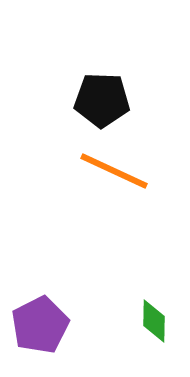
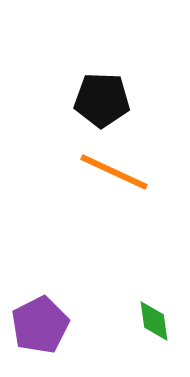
orange line: moved 1 px down
green diamond: rotated 9 degrees counterclockwise
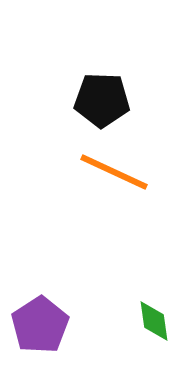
purple pentagon: rotated 6 degrees counterclockwise
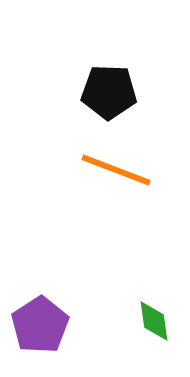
black pentagon: moved 7 px right, 8 px up
orange line: moved 2 px right, 2 px up; rotated 4 degrees counterclockwise
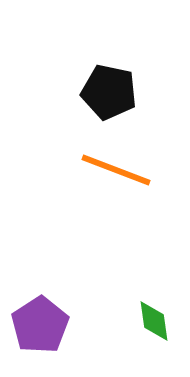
black pentagon: rotated 10 degrees clockwise
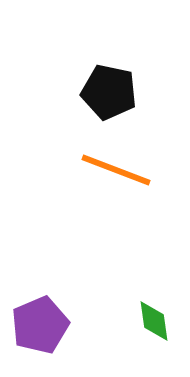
purple pentagon: rotated 10 degrees clockwise
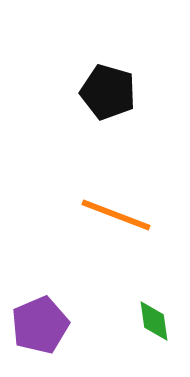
black pentagon: moved 1 px left; rotated 4 degrees clockwise
orange line: moved 45 px down
